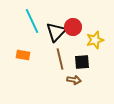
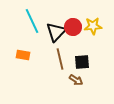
yellow star: moved 2 px left, 14 px up; rotated 12 degrees clockwise
brown arrow: moved 2 px right; rotated 24 degrees clockwise
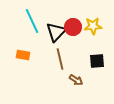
black square: moved 15 px right, 1 px up
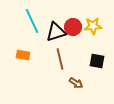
black triangle: rotated 30 degrees clockwise
black square: rotated 14 degrees clockwise
brown arrow: moved 3 px down
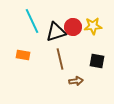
brown arrow: moved 2 px up; rotated 40 degrees counterclockwise
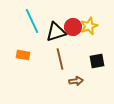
yellow star: moved 4 px left; rotated 18 degrees counterclockwise
black square: rotated 21 degrees counterclockwise
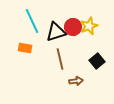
orange rectangle: moved 2 px right, 7 px up
black square: rotated 28 degrees counterclockwise
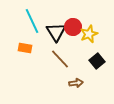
yellow star: moved 8 px down
black triangle: rotated 45 degrees counterclockwise
brown line: rotated 30 degrees counterclockwise
brown arrow: moved 2 px down
